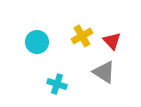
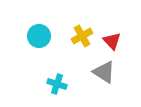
cyan circle: moved 2 px right, 6 px up
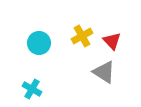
cyan circle: moved 7 px down
cyan cross: moved 25 px left, 5 px down; rotated 12 degrees clockwise
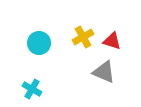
yellow cross: moved 1 px right, 1 px down
red triangle: rotated 30 degrees counterclockwise
gray triangle: rotated 10 degrees counterclockwise
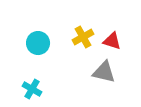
cyan circle: moved 1 px left
gray triangle: rotated 10 degrees counterclockwise
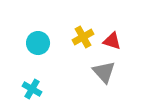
gray triangle: rotated 35 degrees clockwise
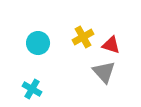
red triangle: moved 1 px left, 4 px down
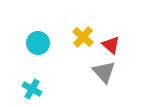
yellow cross: rotated 20 degrees counterclockwise
red triangle: rotated 24 degrees clockwise
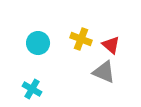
yellow cross: moved 2 px left, 2 px down; rotated 20 degrees counterclockwise
gray triangle: rotated 25 degrees counterclockwise
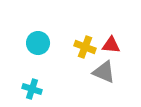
yellow cross: moved 4 px right, 8 px down
red triangle: rotated 36 degrees counterclockwise
cyan cross: rotated 12 degrees counterclockwise
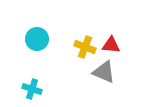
cyan circle: moved 1 px left, 4 px up
